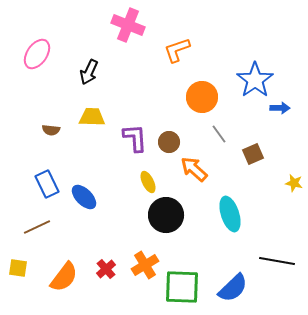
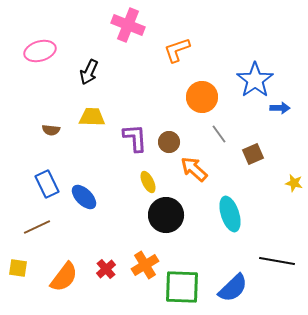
pink ellipse: moved 3 px right, 3 px up; rotated 40 degrees clockwise
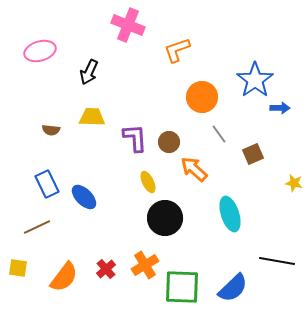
black circle: moved 1 px left, 3 px down
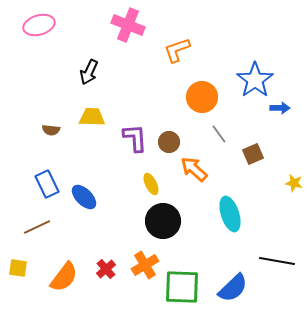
pink ellipse: moved 1 px left, 26 px up
yellow ellipse: moved 3 px right, 2 px down
black circle: moved 2 px left, 3 px down
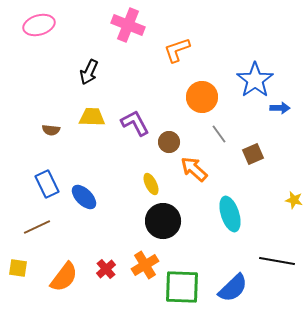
purple L-shape: moved 15 px up; rotated 24 degrees counterclockwise
yellow star: moved 17 px down
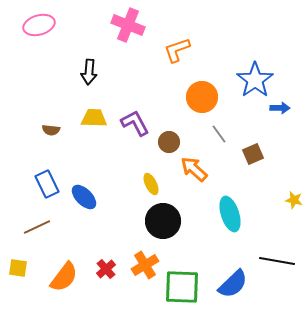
black arrow: rotated 20 degrees counterclockwise
yellow trapezoid: moved 2 px right, 1 px down
blue semicircle: moved 4 px up
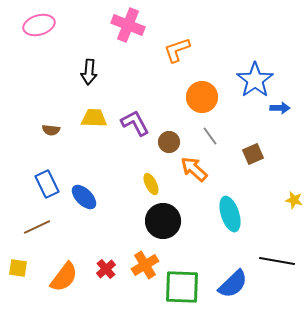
gray line: moved 9 px left, 2 px down
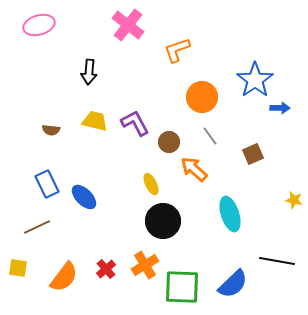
pink cross: rotated 16 degrees clockwise
yellow trapezoid: moved 1 px right, 3 px down; rotated 12 degrees clockwise
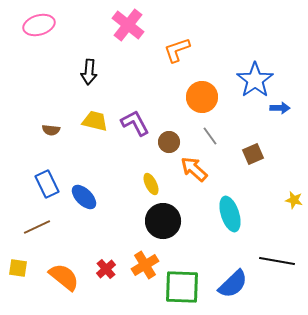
orange semicircle: rotated 88 degrees counterclockwise
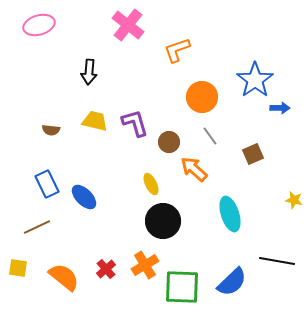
purple L-shape: rotated 12 degrees clockwise
blue semicircle: moved 1 px left, 2 px up
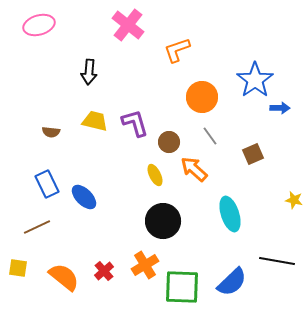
brown semicircle: moved 2 px down
yellow ellipse: moved 4 px right, 9 px up
red cross: moved 2 px left, 2 px down
